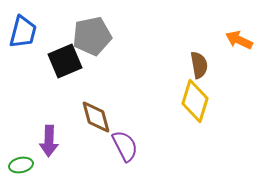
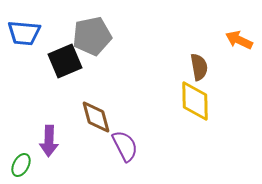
blue trapezoid: moved 1 px right, 1 px down; rotated 80 degrees clockwise
brown semicircle: moved 2 px down
yellow diamond: rotated 18 degrees counterclockwise
green ellipse: rotated 50 degrees counterclockwise
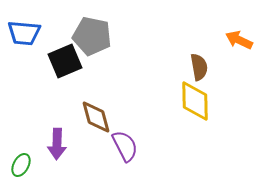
gray pentagon: rotated 24 degrees clockwise
purple arrow: moved 8 px right, 3 px down
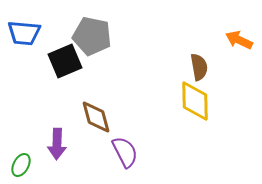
purple semicircle: moved 6 px down
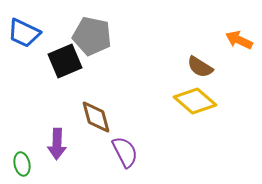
blue trapezoid: rotated 20 degrees clockwise
brown semicircle: moved 1 px right; rotated 132 degrees clockwise
yellow diamond: rotated 48 degrees counterclockwise
green ellipse: moved 1 px right, 1 px up; rotated 40 degrees counterclockwise
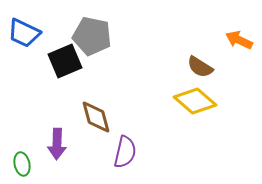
purple semicircle: rotated 40 degrees clockwise
